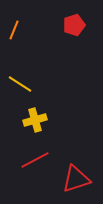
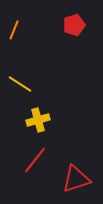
yellow cross: moved 3 px right
red line: rotated 24 degrees counterclockwise
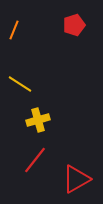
red triangle: rotated 12 degrees counterclockwise
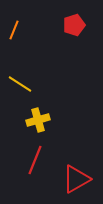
red line: rotated 16 degrees counterclockwise
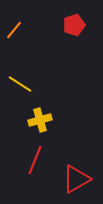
orange line: rotated 18 degrees clockwise
yellow cross: moved 2 px right
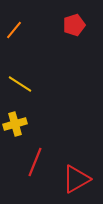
yellow cross: moved 25 px left, 4 px down
red line: moved 2 px down
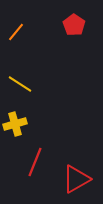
red pentagon: rotated 20 degrees counterclockwise
orange line: moved 2 px right, 2 px down
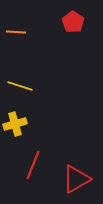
red pentagon: moved 1 px left, 3 px up
orange line: rotated 54 degrees clockwise
yellow line: moved 2 px down; rotated 15 degrees counterclockwise
red line: moved 2 px left, 3 px down
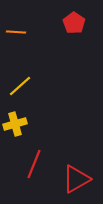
red pentagon: moved 1 px right, 1 px down
yellow line: rotated 60 degrees counterclockwise
red line: moved 1 px right, 1 px up
